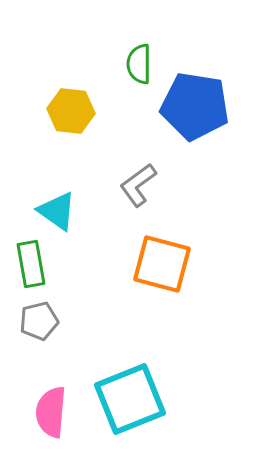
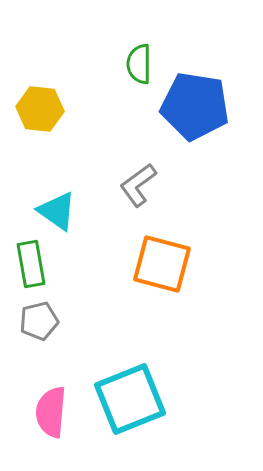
yellow hexagon: moved 31 px left, 2 px up
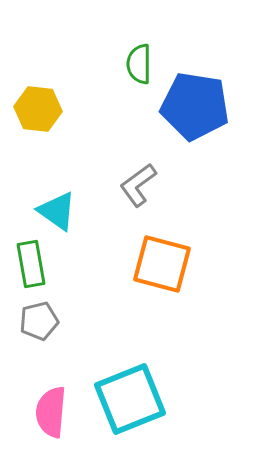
yellow hexagon: moved 2 px left
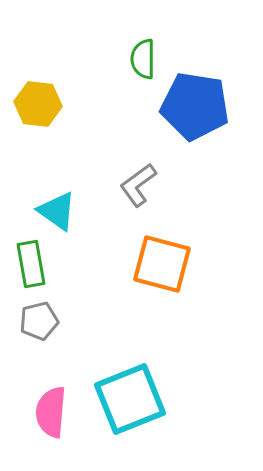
green semicircle: moved 4 px right, 5 px up
yellow hexagon: moved 5 px up
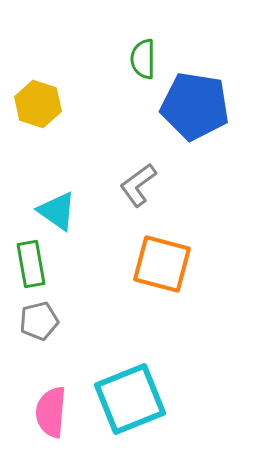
yellow hexagon: rotated 12 degrees clockwise
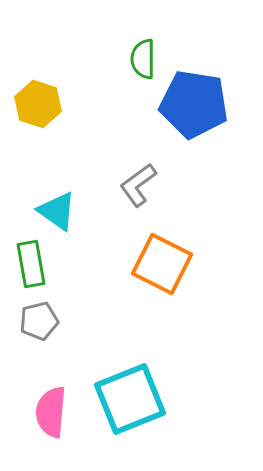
blue pentagon: moved 1 px left, 2 px up
orange square: rotated 12 degrees clockwise
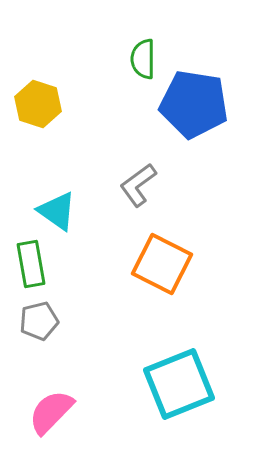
cyan square: moved 49 px right, 15 px up
pink semicircle: rotated 39 degrees clockwise
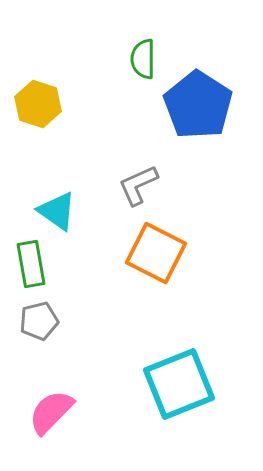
blue pentagon: moved 4 px right, 1 px down; rotated 24 degrees clockwise
gray L-shape: rotated 12 degrees clockwise
orange square: moved 6 px left, 11 px up
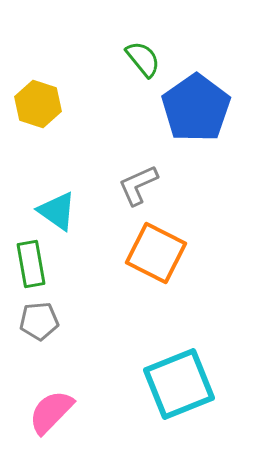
green semicircle: rotated 141 degrees clockwise
blue pentagon: moved 2 px left, 3 px down; rotated 4 degrees clockwise
gray pentagon: rotated 9 degrees clockwise
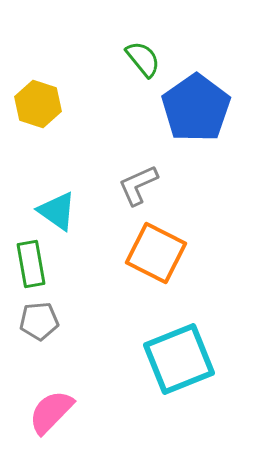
cyan square: moved 25 px up
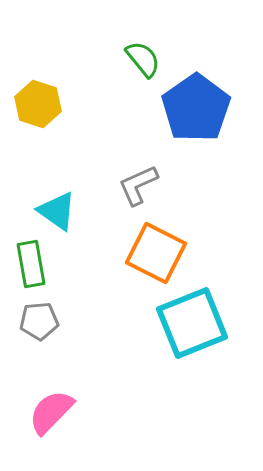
cyan square: moved 13 px right, 36 px up
